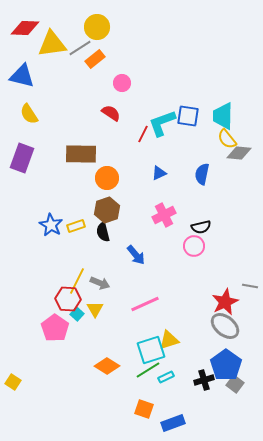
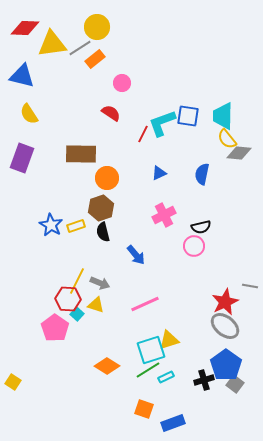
brown hexagon at (107, 210): moved 6 px left, 2 px up
yellow triangle at (95, 309): moved 1 px right, 4 px up; rotated 42 degrees counterclockwise
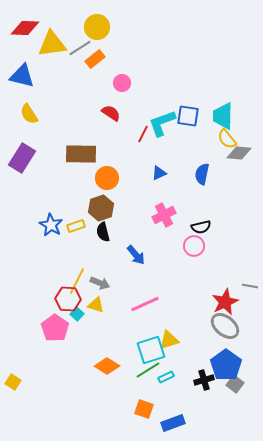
purple rectangle at (22, 158): rotated 12 degrees clockwise
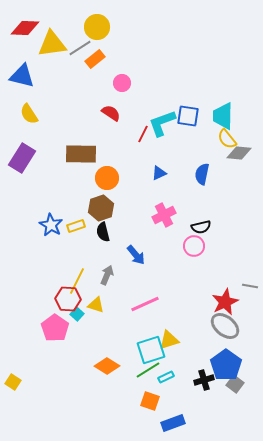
gray arrow at (100, 283): moved 7 px right, 8 px up; rotated 90 degrees counterclockwise
orange square at (144, 409): moved 6 px right, 8 px up
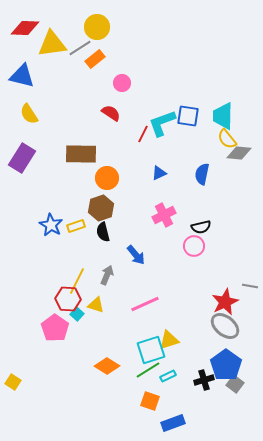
cyan rectangle at (166, 377): moved 2 px right, 1 px up
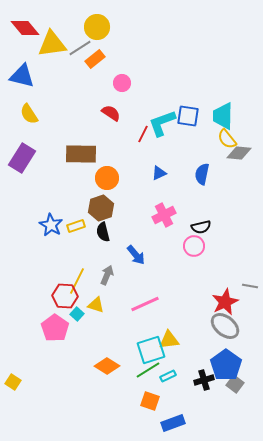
red diamond at (25, 28): rotated 48 degrees clockwise
red hexagon at (68, 299): moved 3 px left, 3 px up
yellow triangle at (169, 340): rotated 10 degrees clockwise
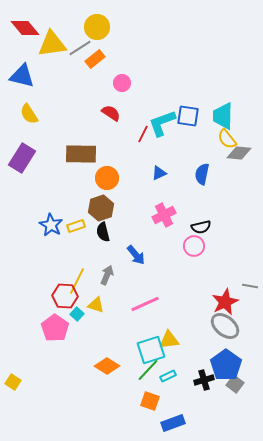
green line at (148, 370): rotated 15 degrees counterclockwise
